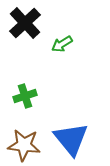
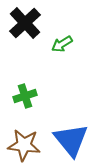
blue triangle: moved 1 px down
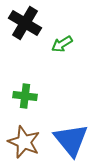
black cross: rotated 16 degrees counterclockwise
green cross: rotated 25 degrees clockwise
brown star: moved 3 px up; rotated 16 degrees clockwise
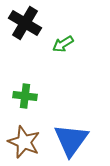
green arrow: moved 1 px right
blue triangle: rotated 15 degrees clockwise
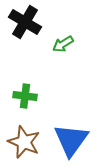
black cross: moved 1 px up
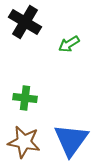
green arrow: moved 6 px right
green cross: moved 2 px down
brown star: rotated 12 degrees counterclockwise
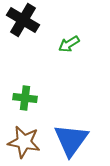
black cross: moved 2 px left, 2 px up
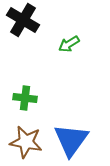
brown star: moved 2 px right
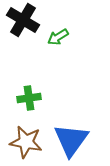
green arrow: moved 11 px left, 7 px up
green cross: moved 4 px right; rotated 15 degrees counterclockwise
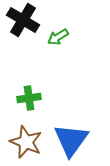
brown star: rotated 12 degrees clockwise
